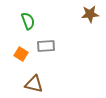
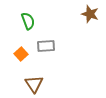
brown star: rotated 24 degrees clockwise
orange square: rotated 16 degrees clockwise
brown triangle: rotated 42 degrees clockwise
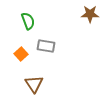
brown star: rotated 18 degrees counterclockwise
gray rectangle: rotated 12 degrees clockwise
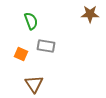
green semicircle: moved 3 px right
orange square: rotated 24 degrees counterclockwise
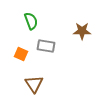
brown star: moved 8 px left, 17 px down
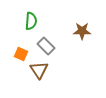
green semicircle: rotated 24 degrees clockwise
gray rectangle: rotated 36 degrees clockwise
brown triangle: moved 5 px right, 14 px up
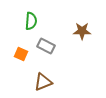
gray rectangle: rotated 18 degrees counterclockwise
brown triangle: moved 4 px right, 12 px down; rotated 42 degrees clockwise
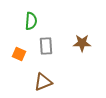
brown star: moved 12 px down
gray rectangle: rotated 60 degrees clockwise
orange square: moved 2 px left
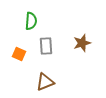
brown star: rotated 18 degrees counterclockwise
brown triangle: moved 2 px right
